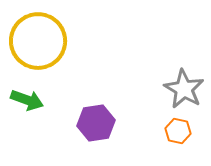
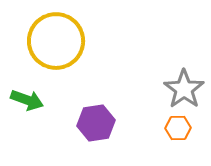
yellow circle: moved 18 px right
gray star: rotated 6 degrees clockwise
orange hexagon: moved 3 px up; rotated 15 degrees counterclockwise
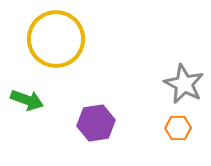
yellow circle: moved 2 px up
gray star: moved 5 px up; rotated 9 degrees counterclockwise
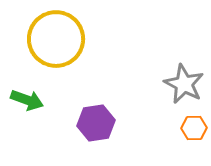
orange hexagon: moved 16 px right
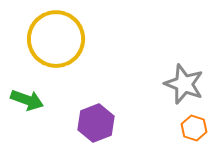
gray star: rotated 6 degrees counterclockwise
purple hexagon: rotated 12 degrees counterclockwise
orange hexagon: rotated 20 degrees clockwise
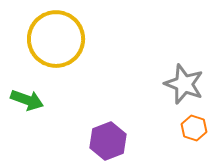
purple hexagon: moved 12 px right, 18 px down
